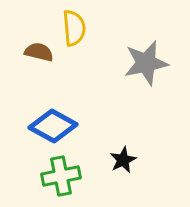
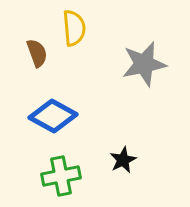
brown semicircle: moved 2 px left, 1 px down; rotated 56 degrees clockwise
gray star: moved 2 px left, 1 px down
blue diamond: moved 10 px up
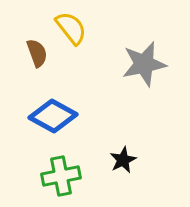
yellow semicircle: moved 3 px left; rotated 33 degrees counterclockwise
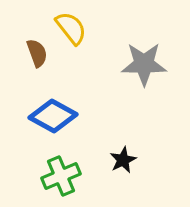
gray star: rotated 12 degrees clockwise
green cross: rotated 12 degrees counterclockwise
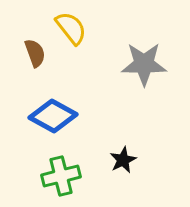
brown semicircle: moved 2 px left
green cross: rotated 9 degrees clockwise
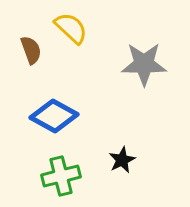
yellow semicircle: rotated 9 degrees counterclockwise
brown semicircle: moved 4 px left, 3 px up
blue diamond: moved 1 px right
black star: moved 1 px left
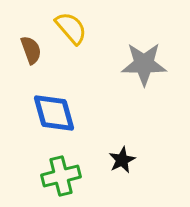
yellow semicircle: rotated 6 degrees clockwise
blue diamond: moved 3 px up; rotated 45 degrees clockwise
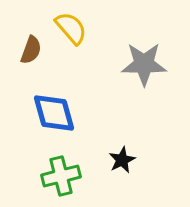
brown semicircle: rotated 40 degrees clockwise
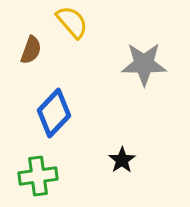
yellow semicircle: moved 1 px right, 6 px up
blue diamond: rotated 60 degrees clockwise
black star: rotated 8 degrees counterclockwise
green cross: moved 23 px left; rotated 6 degrees clockwise
